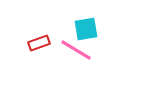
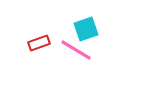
cyan square: rotated 10 degrees counterclockwise
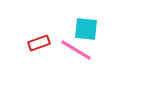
cyan square: rotated 25 degrees clockwise
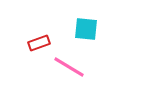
pink line: moved 7 px left, 17 px down
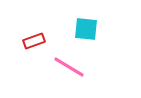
red rectangle: moved 5 px left, 2 px up
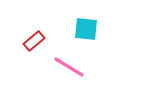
red rectangle: rotated 20 degrees counterclockwise
